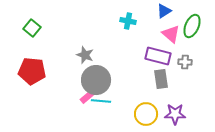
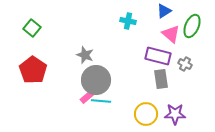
gray cross: moved 2 px down; rotated 24 degrees clockwise
red pentagon: moved 1 px right, 1 px up; rotated 28 degrees clockwise
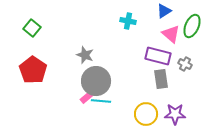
gray circle: moved 1 px down
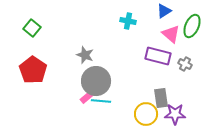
gray rectangle: moved 19 px down
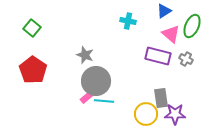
gray cross: moved 1 px right, 5 px up
cyan line: moved 3 px right
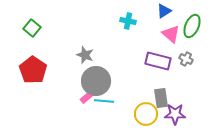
purple rectangle: moved 5 px down
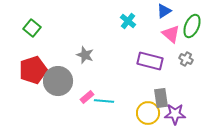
cyan cross: rotated 28 degrees clockwise
purple rectangle: moved 8 px left
red pentagon: rotated 20 degrees clockwise
gray circle: moved 38 px left
yellow circle: moved 2 px right, 1 px up
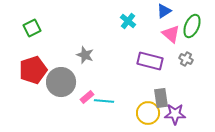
green square: rotated 24 degrees clockwise
gray circle: moved 3 px right, 1 px down
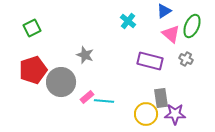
yellow circle: moved 2 px left, 1 px down
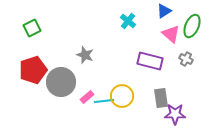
cyan line: rotated 12 degrees counterclockwise
yellow circle: moved 24 px left, 18 px up
